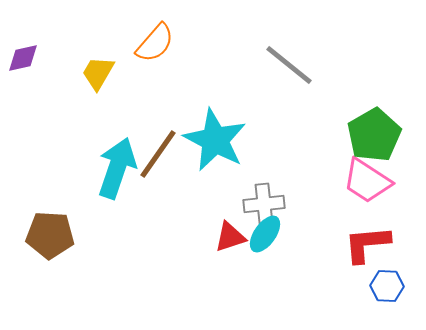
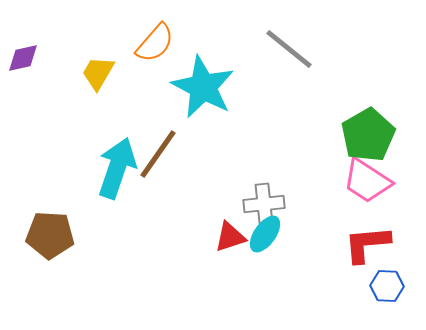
gray line: moved 16 px up
green pentagon: moved 6 px left
cyan star: moved 12 px left, 53 px up
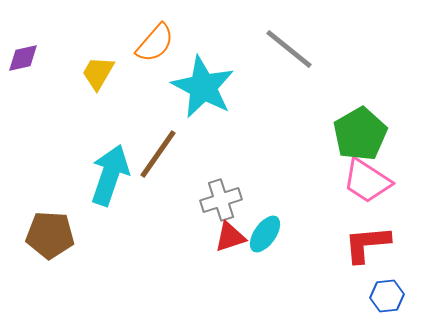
green pentagon: moved 8 px left, 1 px up
cyan arrow: moved 7 px left, 7 px down
gray cross: moved 43 px left, 4 px up; rotated 12 degrees counterclockwise
blue hexagon: moved 10 px down; rotated 8 degrees counterclockwise
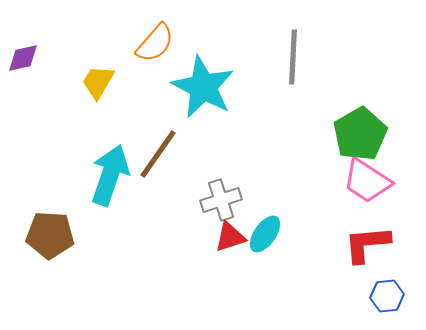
gray line: moved 4 px right, 8 px down; rotated 54 degrees clockwise
yellow trapezoid: moved 9 px down
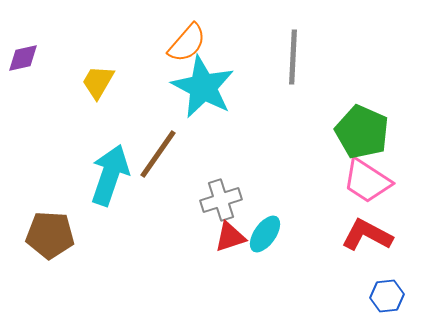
orange semicircle: moved 32 px right
green pentagon: moved 2 px right, 2 px up; rotated 18 degrees counterclockwise
red L-shape: moved 9 px up; rotated 33 degrees clockwise
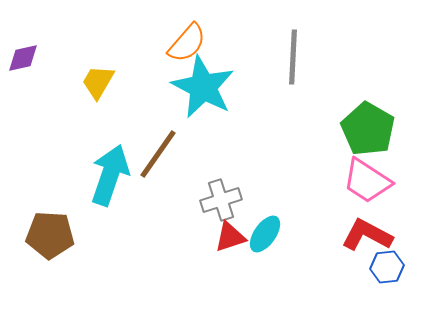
green pentagon: moved 6 px right, 3 px up; rotated 6 degrees clockwise
blue hexagon: moved 29 px up
